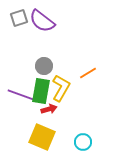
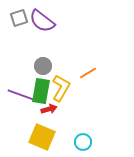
gray circle: moved 1 px left
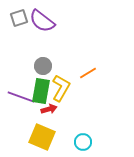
purple line: moved 2 px down
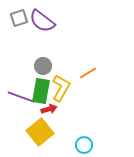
yellow square: moved 2 px left, 5 px up; rotated 28 degrees clockwise
cyan circle: moved 1 px right, 3 px down
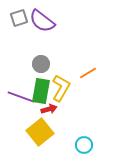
gray circle: moved 2 px left, 2 px up
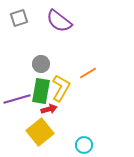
purple semicircle: moved 17 px right
purple line: moved 4 px left, 2 px down; rotated 36 degrees counterclockwise
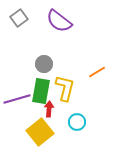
gray square: rotated 18 degrees counterclockwise
gray circle: moved 3 px right
orange line: moved 9 px right, 1 px up
yellow L-shape: moved 4 px right; rotated 16 degrees counterclockwise
red arrow: rotated 70 degrees counterclockwise
cyan circle: moved 7 px left, 23 px up
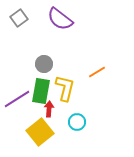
purple semicircle: moved 1 px right, 2 px up
purple line: rotated 16 degrees counterclockwise
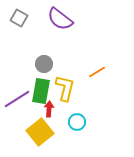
gray square: rotated 24 degrees counterclockwise
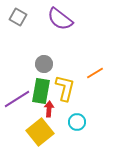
gray square: moved 1 px left, 1 px up
orange line: moved 2 px left, 1 px down
